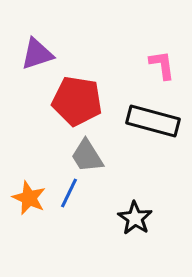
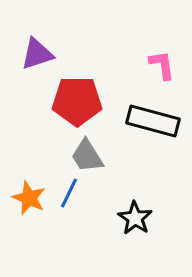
red pentagon: rotated 9 degrees counterclockwise
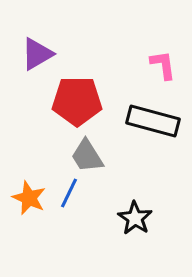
purple triangle: rotated 12 degrees counterclockwise
pink L-shape: moved 1 px right
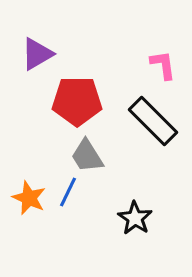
black rectangle: rotated 30 degrees clockwise
blue line: moved 1 px left, 1 px up
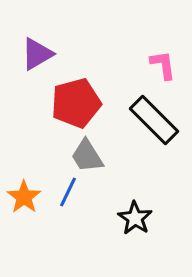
red pentagon: moved 1 px left, 2 px down; rotated 15 degrees counterclockwise
black rectangle: moved 1 px right, 1 px up
orange star: moved 5 px left, 1 px up; rotated 12 degrees clockwise
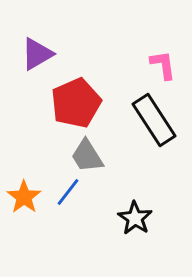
red pentagon: rotated 9 degrees counterclockwise
black rectangle: rotated 12 degrees clockwise
blue line: rotated 12 degrees clockwise
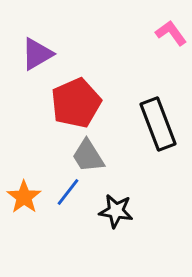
pink L-shape: moved 8 px right, 32 px up; rotated 28 degrees counterclockwise
black rectangle: moved 4 px right, 4 px down; rotated 12 degrees clockwise
gray trapezoid: moved 1 px right
black star: moved 19 px left, 7 px up; rotated 24 degrees counterclockwise
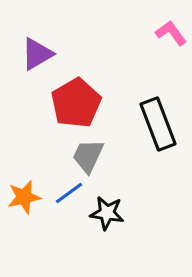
red pentagon: rotated 6 degrees counterclockwise
gray trapezoid: rotated 57 degrees clockwise
blue line: moved 1 px right, 1 px down; rotated 16 degrees clockwise
orange star: rotated 24 degrees clockwise
black star: moved 9 px left, 2 px down
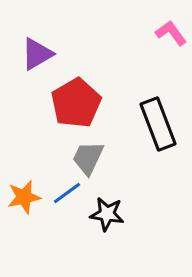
gray trapezoid: moved 2 px down
blue line: moved 2 px left
black star: moved 1 px down
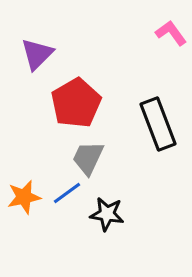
purple triangle: rotated 15 degrees counterclockwise
